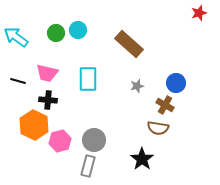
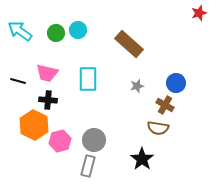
cyan arrow: moved 4 px right, 6 px up
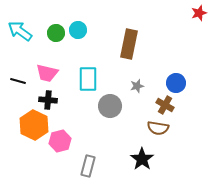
brown rectangle: rotated 60 degrees clockwise
gray circle: moved 16 px right, 34 px up
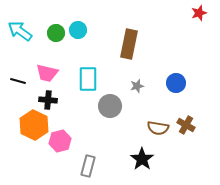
brown cross: moved 21 px right, 20 px down
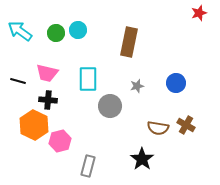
brown rectangle: moved 2 px up
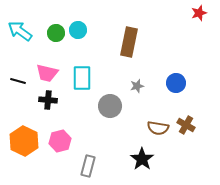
cyan rectangle: moved 6 px left, 1 px up
orange hexagon: moved 10 px left, 16 px down
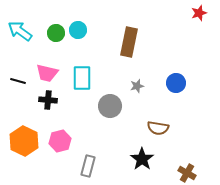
brown cross: moved 1 px right, 48 px down
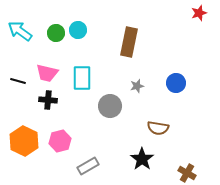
gray rectangle: rotated 45 degrees clockwise
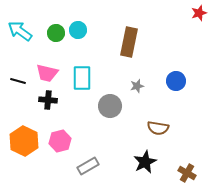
blue circle: moved 2 px up
black star: moved 3 px right, 3 px down; rotated 10 degrees clockwise
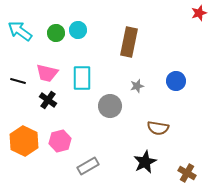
black cross: rotated 30 degrees clockwise
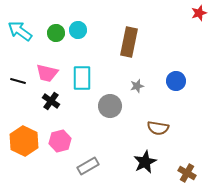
black cross: moved 3 px right, 1 px down
